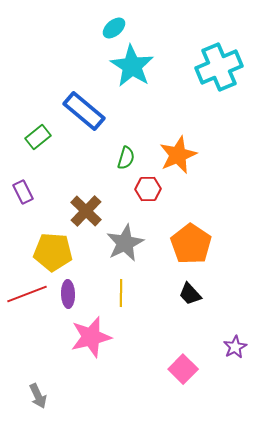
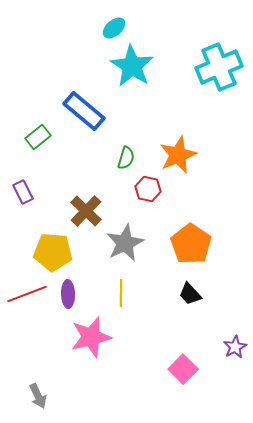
red hexagon: rotated 15 degrees clockwise
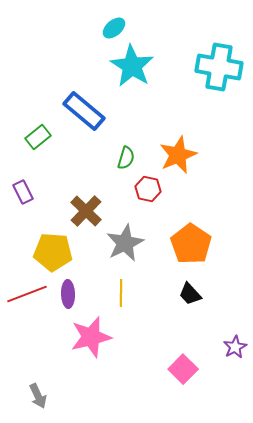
cyan cross: rotated 33 degrees clockwise
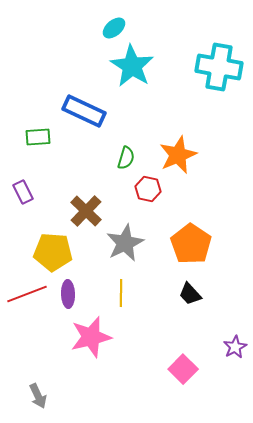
blue rectangle: rotated 15 degrees counterclockwise
green rectangle: rotated 35 degrees clockwise
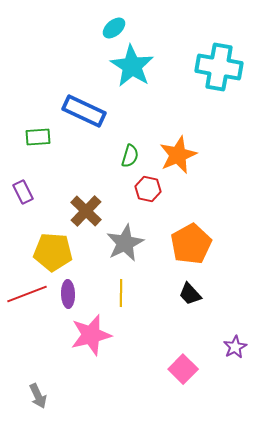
green semicircle: moved 4 px right, 2 px up
orange pentagon: rotated 9 degrees clockwise
pink star: moved 2 px up
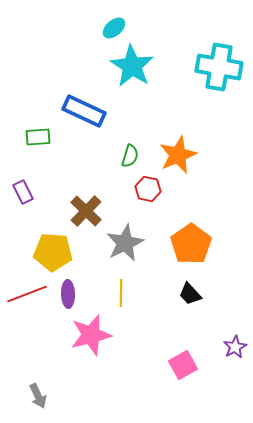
orange pentagon: rotated 6 degrees counterclockwise
pink square: moved 4 px up; rotated 16 degrees clockwise
